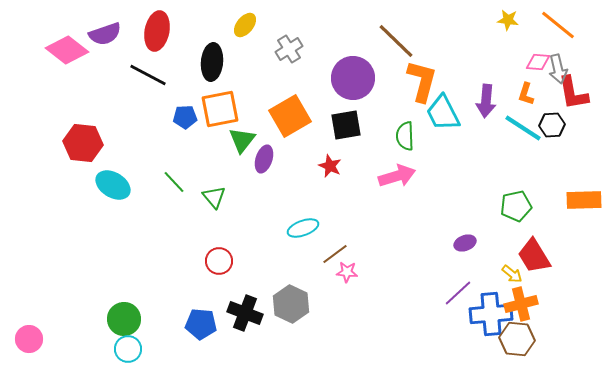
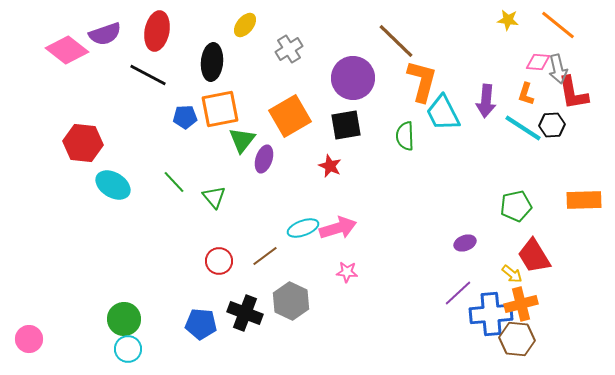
pink arrow at (397, 176): moved 59 px left, 52 px down
brown line at (335, 254): moved 70 px left, 2 px down
gray hexagon at (291, 304): moved 3 px up
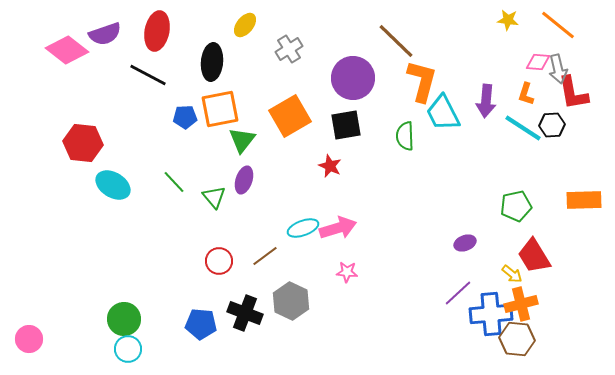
purple ellipse at (264, 159): moved 20 px left, 21 px down
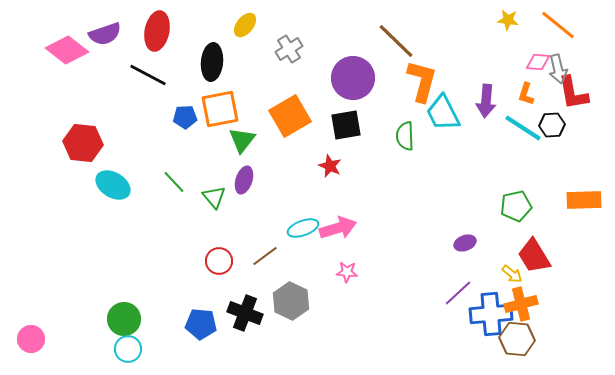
pink circle at (29, 339): moved 2 px right
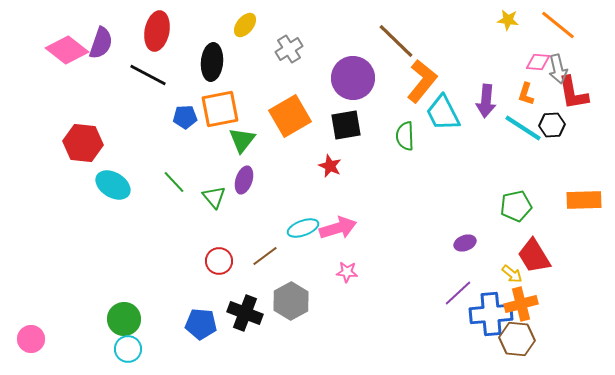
purple semicircle at (105, 34): moved 4 px left, 9 px down; rotated 52 degrees counterclockwise
orange L-shape at (422, 81): rotated 24 degrees clockwise
gray hexagon at (291, 301): rotated 6 degrees clockwise
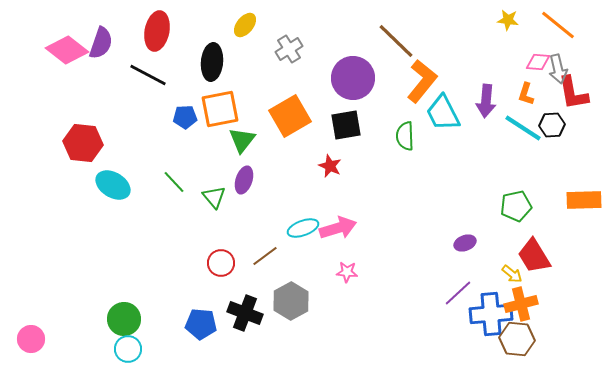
red circle at (219, 261): moved 2 px right, 2 px down
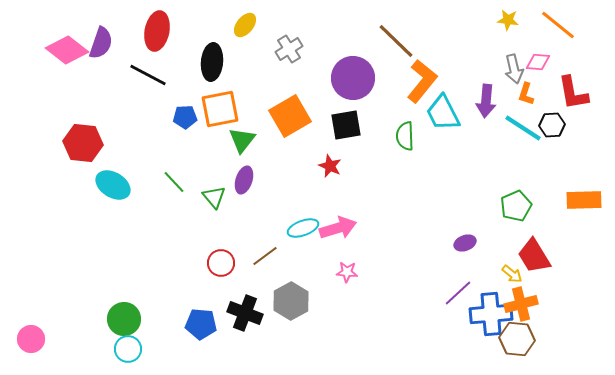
gray arrow at (558, 69): moved 44 px left
green pentagon at (516, 206): rotated 12 degrees counterclockwise
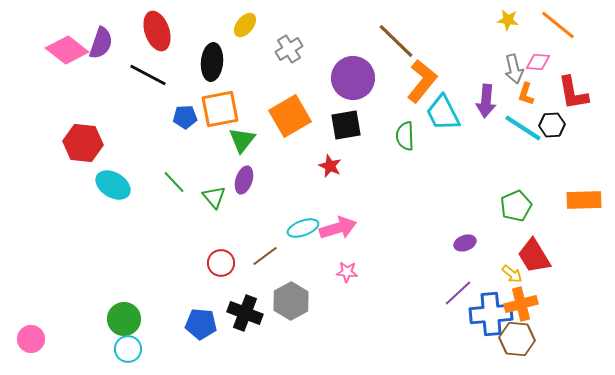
red ellipse at (157, 31): rotated 30 degrees counterclockwise
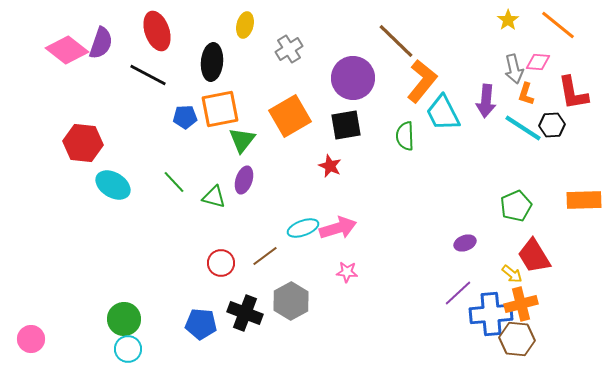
yellow star at (508, 20): rotated 30 degrees clockwise
yellow ellipse at (245, 25): rotated 25 degrees counterclockwise
green triangle at (214, 197): rotated 35 degrees counterclockwise
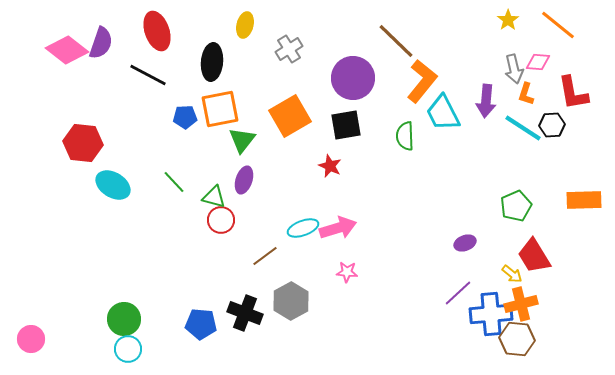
red circle at (221, 263): moved 43 px up
